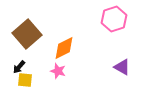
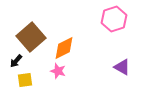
brown square: moved 4 px right, 3 px down
black arrow: moved 3 px left, 6 px up
yellow square: rotated 14 degrees counterclockwise
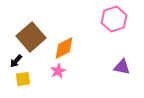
purple triangle: rotated 18 degrees counterclockwise
pink star: rotated 28 degrees clockwise
yellow square: moved 2 px left, 1 px up
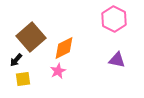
pink hexagon: rotated 15 degrees counterclockwise
black arrow: moved 1 px up
purple triangle: moved 5 px left, 7 px up
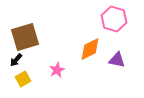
pink hexagon: rotated 10 degrees counterclockwise
brown square: moved 6 px left; rotated 24 degrees clockwise
orange diamond: moved 26 px right, 1 px down
pink star: moved 1 px left, 1 px up
yellow square: rotated 21 degrees counterclockwise
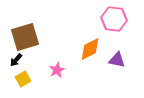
pink hexagon: rotated 10 degrees counterclockwise
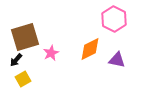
pink hexagon: rotated 20 degrees clockwise
pink star: moved 6 px left, 17 px up
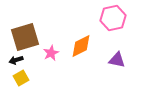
pink hexagon: moved 1 px left, 1 px up; rotated 20 degrees clockwise
orange diamond: moved 9 px left, 3 px up
black arrow: rotated 32 degrees clockwise
yellow square: moved 2 px left, 1 px up
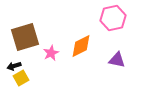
black arrow: moved 2 px left, 6 px down
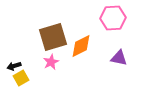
pink hexagon: rotated 10 degrees clockwise
brown square: moved 28 px right
pink star: moved 9 px down
purple triangle: moved 2 px right, 2 px up
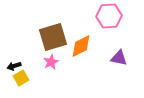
pink hexagon: moved 4 px left, 2 px up
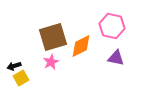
pink hexagon: moved 3 px right, 10 px down; rotated 15 degrees clockwise
purple triangle: moved 3 px left
